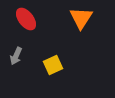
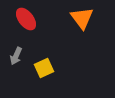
orange triangle: moved 1 px right; rotated 10 degrees counterclockwise
yellow square: moved 9 px left, 3 px down
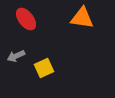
orange triangle: rotated 45 degrees counterclockwise
gray arrow: rotated 42 degrees clockwise
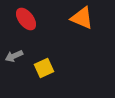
orange triangle: rotated 15 degrees clockwise
gray arrow: moved 2 px left
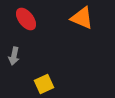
gray arrow: rotated 54 degrees counterclockwise
yellow square: moved 16 px down
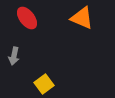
red ellipse: moved 1 px right, 1 px up
yellow square: rotated 12 degrees counterclockwise
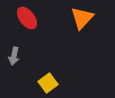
orange triangle: rotated 50 degrees clockwise
yellow square: moved 4 px right, 1 px up
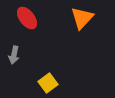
gray arrow: moved 1 px up
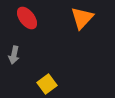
yellow square: moved 1 px left, 1 px down
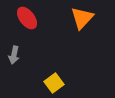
yellow square: moved 7 px right, 1 px up
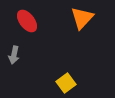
red ellipse: moved 3 px down
yellow square: moved 12 px right
